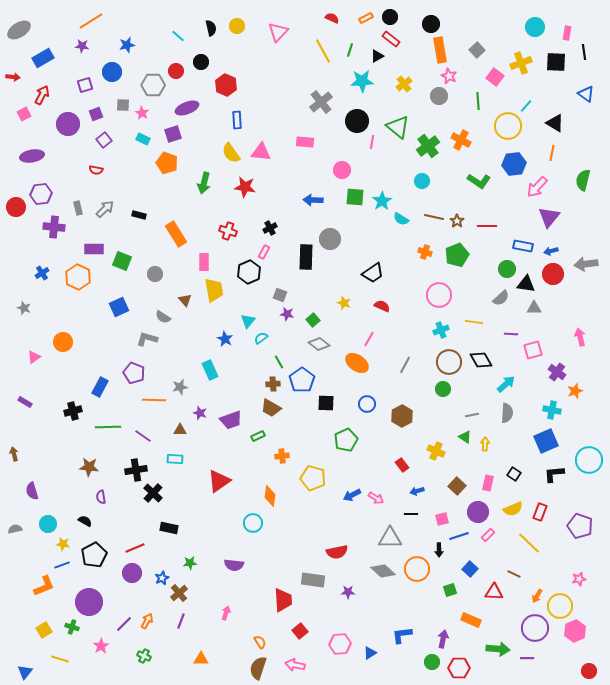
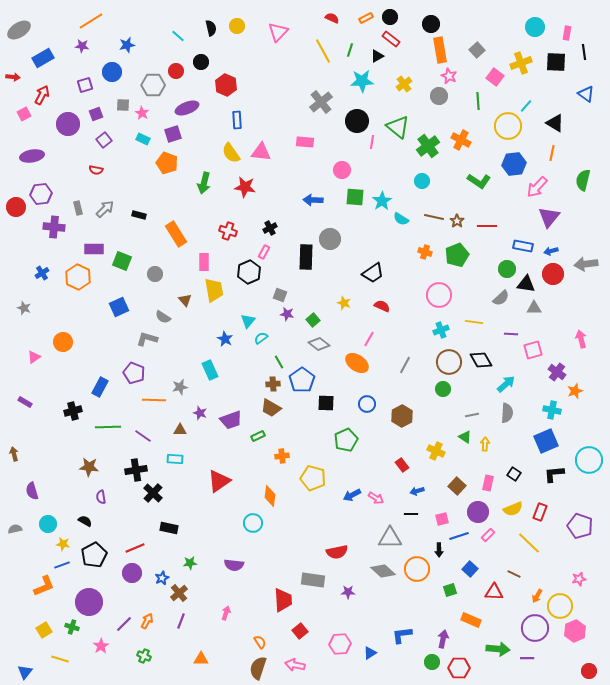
pink arrow at (580, 337): moved 1 px right, 2 px down
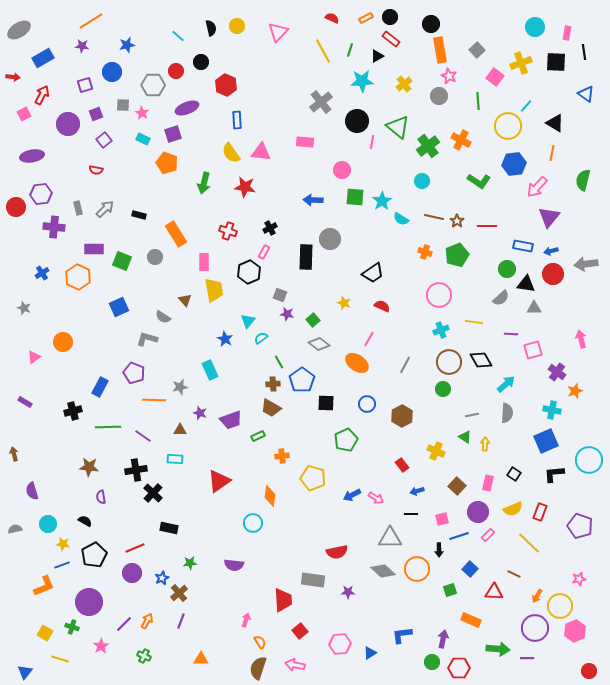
gray circle at (155, 274): moved 17 px up
pink arrow at (226, 613): moved 20 px right, 7 px down
yellow square at (44, 630): moved 1 px right, 3 px down; rotated 28 degrees counterclockwise
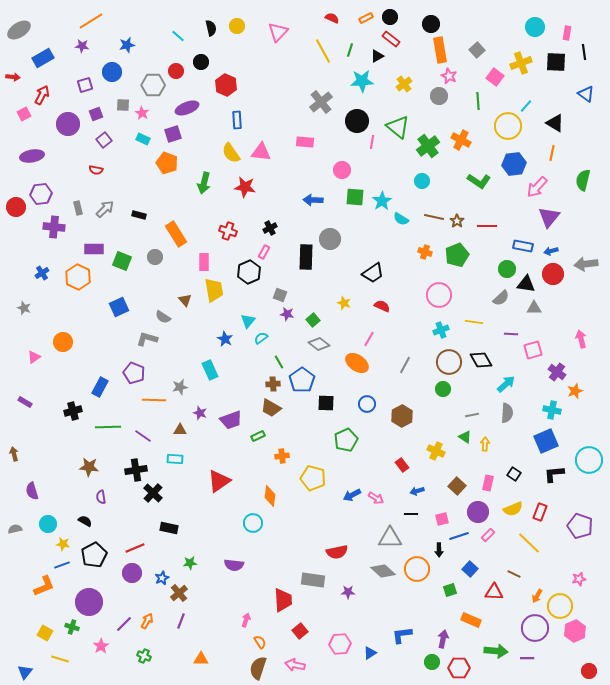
green arrow at (498, 649): moved 2 px left, 2 px down
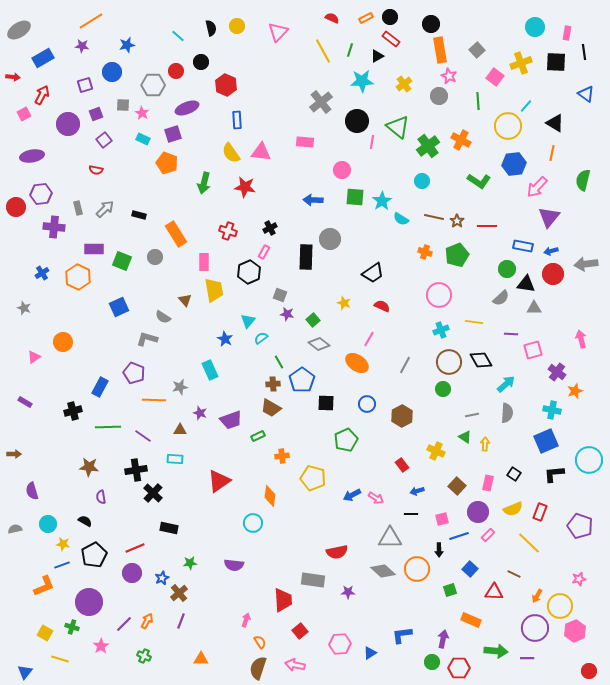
brown arrow at (14, 454): rotated 104 degrees clockwise
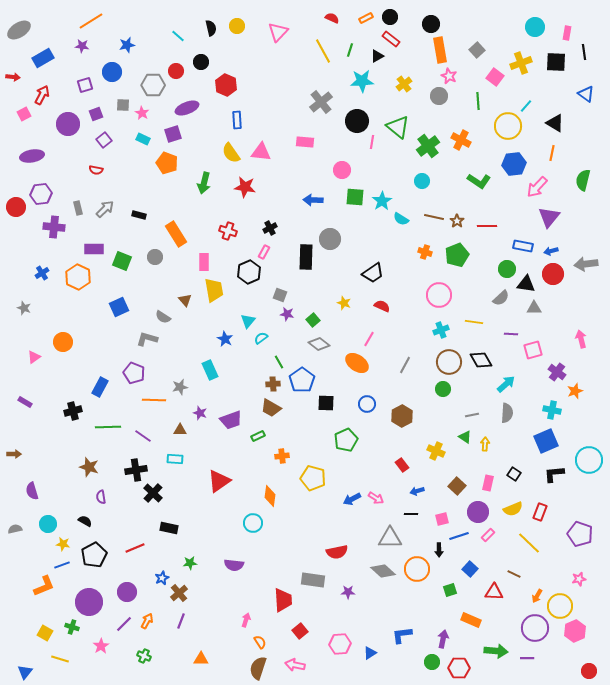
brown star at (89, 467): rotated 12 degrees clockwise
blue arrow at (352, 495): moved 4 px down
purple pentagon at (580, 526): moved 8 px down
purple circle at (132, 573): moved 5 px left, 19 px down
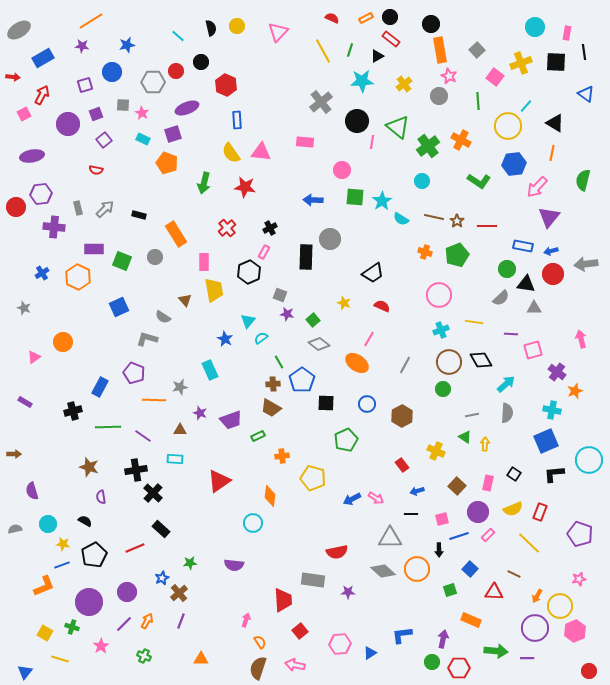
gray hexagon at (153, 85): moved 3 px up
red cross at (228, 231): moved 1 px left, 3 px up; rotated 30 degrees clockwise
black rectangle at (169, 528): moved 8 px left, 1 px down; rotated 30 degrees clockwise
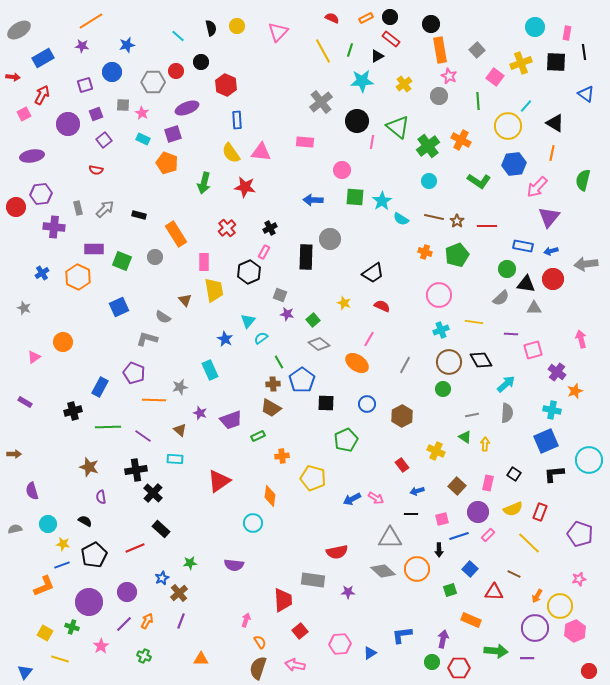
cyan circle at (422, 181): moved 7 px right
red circle at (553, 274): moved 5 px down
brown triangle at (180, 430): rotated 40 degrees clockwise
